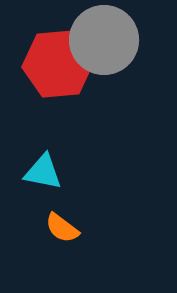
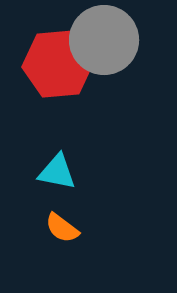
cyan triangle: moved 14 px right
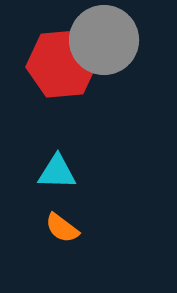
red hexagon: moved 4 px right
cyan triangle: rotated 9 degrees counterclockwise
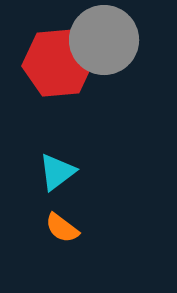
red hexagon: moved 4 px left, 1 px up
cyan triangle: rotated 39 degrees counterclockwise
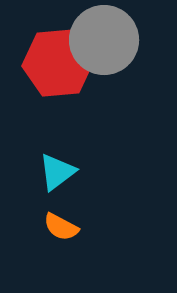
orange semicircle: moved 1 px left, 1 px up; rotated 9 degrees counterclockwise
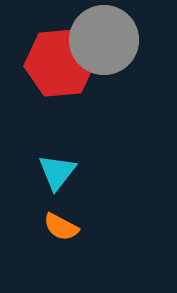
red hexagon: moved 2 px right
cyan triangle: rotated 15 degrees counterclockwise
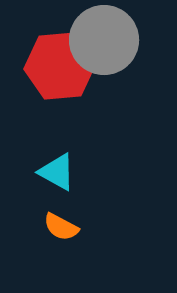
red hexagon: moved 3 px down
cyan triangle: rotated 39 degrees counterclockwise
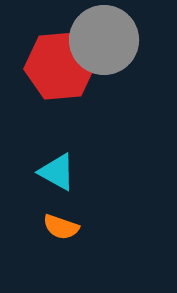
orange semicircle: rotated 9 degrees counterclockwise
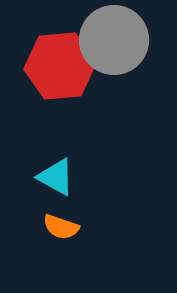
gray circle: moved 10 px right
cyan triangle: moved 1 px left, 5 px down
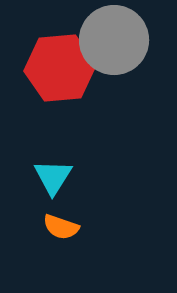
red hexagon: moved 2 px down
cyan triangle: moved 3 px left; rotated 33 degrees clockwise
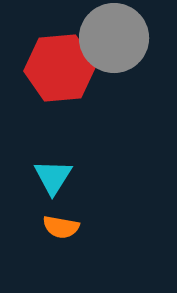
gray circle: moved 2 px up
orange semicircle: rotated 9 degrees counterclockwise
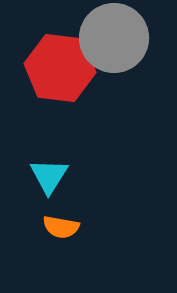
red hexagon: rotated 12 degrees clockwise
cyan triangle: moved 4 px left, 1 px up
